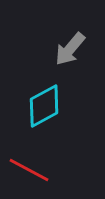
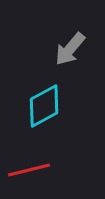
red line: rotated 42 degrees counterclockwise
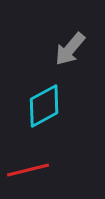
red line: moved 1 px left
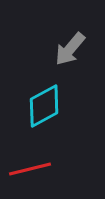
red line: moved 2 px right, 1 px up
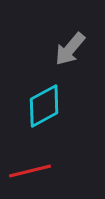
red line: moved 2 px down
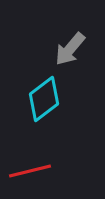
cyan diamond: moved 7 px up; rotated 9 degrees counterclockwise
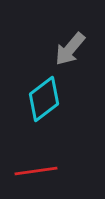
red line: moved 6 px right; rotated 6 degrees clockwise
